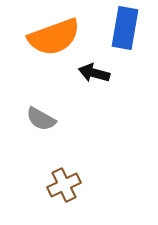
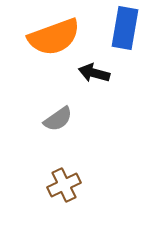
gray semicircle: moved 17 px right; rotated 64 degrees counterclockwise
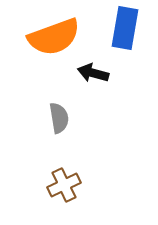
black arrow: moved 1 px left
gray semicircle: moved 1 px right, 1 px up; rotated 64 degrees counterclockwise
